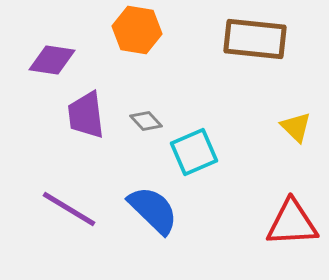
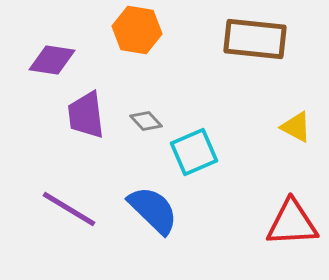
yellow triangle: rotated 16 degrees counterclockwise
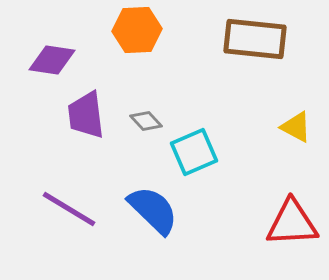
orange hexagon: rotated 12 degrees counterclockwise
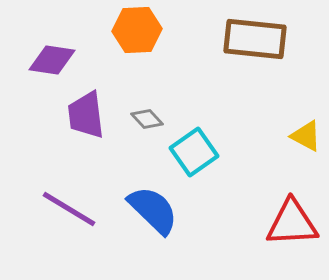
gray diamond: moved 1 px right, 2 px up
yellow triangle: moved 10 px right, 9 px down
cyan square: rotated 12 degrees counterclockwise
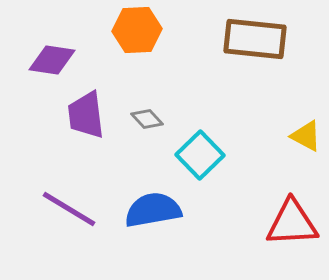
cyan square: moved 6 px right, 3 px down; rotated 9 degrees counterclockwise
blue semicircle: rotated 54 degrees counterclockwise
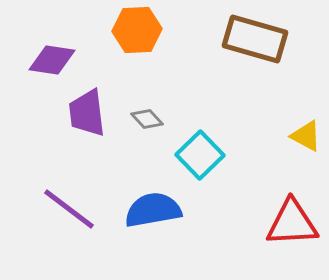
brown rectangle: rotated 10 degrees clockwise
purple trapezoid: moved 1 px right, 2 px up
purple line: rotated 6 degrees clockwise
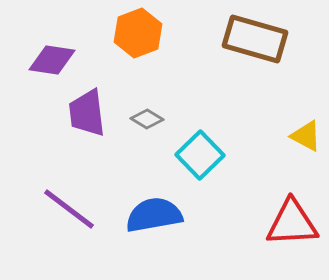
orange hexagon: moved 1 px right, 3 px down; rotated 18 degrees counterclockwise
gray diamond: rotated 16 degrees counterclockwise
blue semicircle: moved 1 px right, 5 px down
